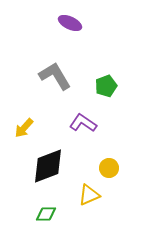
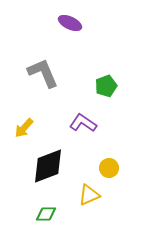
gray L-shape: moved 12 px left, 3 px up; rotated 8 degrees clockwise
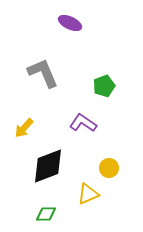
green pentagon: moved 2 px left
yellow triangle: moved 1 px left, 1 px up
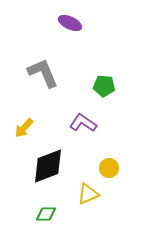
green pentagon: rotated 25 degrees clockwise
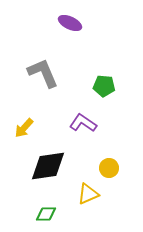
black diamond: rotated 12 degrees clockwise
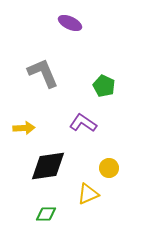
green pentagon: rotated 20 degrees clockwise
yellow arrow: rotated 135 degrees counterclockwise
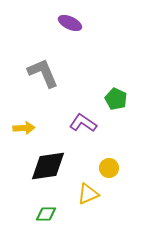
green pentagon: moved 12 px right, 13 px down
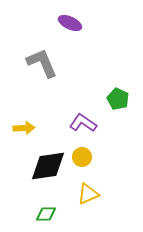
gray L-shape: moved 1 px left, 10 px up
green pentagon: moved 2 px right
yellow circle: moved 27 px left, 11 px up
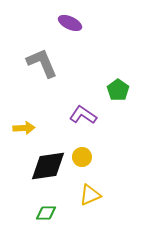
green pentagon: moved 9 px up; rotated 10 degrees clockwise
purple L-shape: moved 8 px up
yellow triangle: moved 2 px right, 1 px down
green diamond: moved 1 px up
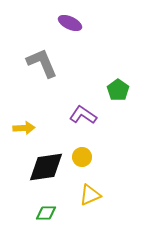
black diamond: moved 2 px left, 1 px down
